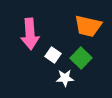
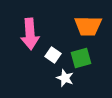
orange trapezoid: rotated 12 degrees counterclockwise
green square: rotated 30 degrees clockwise
white star: rotated 24 degrees clockwise
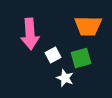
white square: rotated 28 degrees clockwise
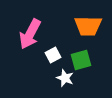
pink arrow: rotated 32 degrees clockwise
green square: moved 2 px down
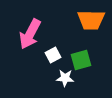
orange trapezoid: moved 3 px right, 6 px up
white star: rotated 18 degrees counterclockwise
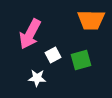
white star: moved 28 px left
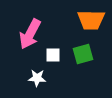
white square: rotated 28 degrees clockwise
green square: moved 2 px right, 6 px up
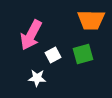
pink arrow: moved 1 px right, 1 px down
white square: rotated 28 degrees counterclockwise
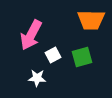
green square: moved 1 px left, 3 px down
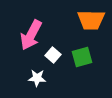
white square: rotated 21 degrees counterclockwise
